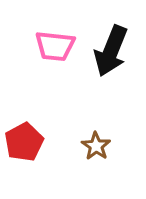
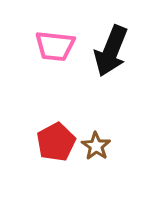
red pentagon: moved 32 px right
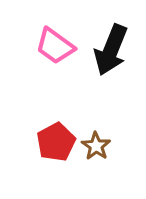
pink trapezoid: rotated 30 degrees clockwise
black arrow: moved 1 px up
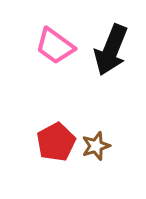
brown star: rotated 20 degrees clockwise
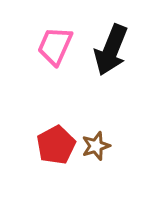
pink trapezoid: rotated 78 degrees clockwise
red pentagon: moved 3 px down
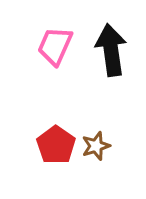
black arrow: rotated 150 degrees clockwise
red pentagon: rotated 9 degrees counterclockwise
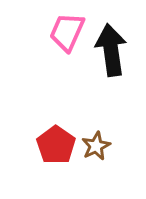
pink trapezoid: moved 12 px right, 14 px up
brown star: rotated 8 degrees counterclockwise
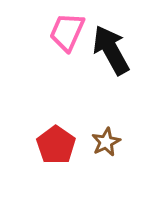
black arrow: rotated 21 degrees counterclockwise
brown star: moved 10 px right, 4 px up
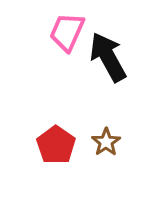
black arrow: moved 3 px left, 7 px down
brown star: rotated 8 degrees counterclockwise
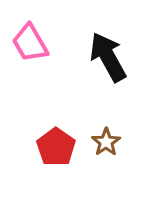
pink trapezoid: moved 37 px left, 11 px down; rotated 54 degrees counterclockwise
red pentagon: moved 2 px down
